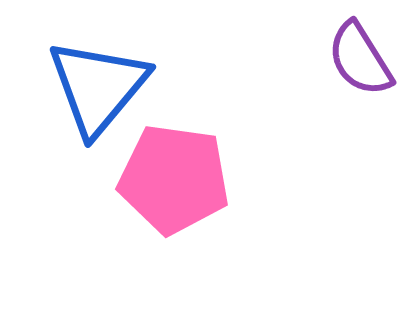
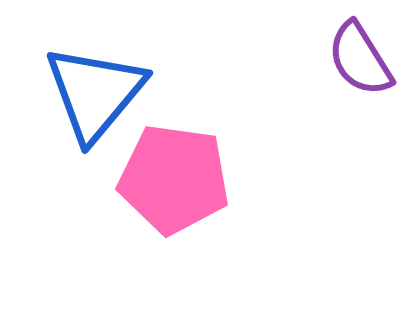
blue triangle: moved 3 px left, 6 px down
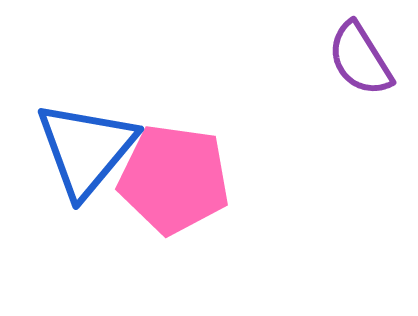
blue triangle: moved 9 px left, 56 px down
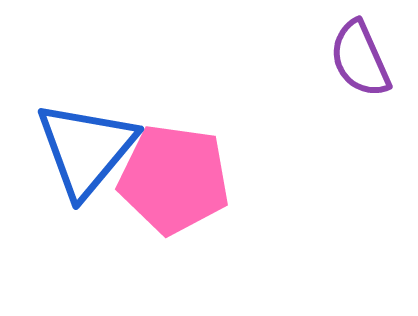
purple semicircle: rotated 8 degrees clockwise
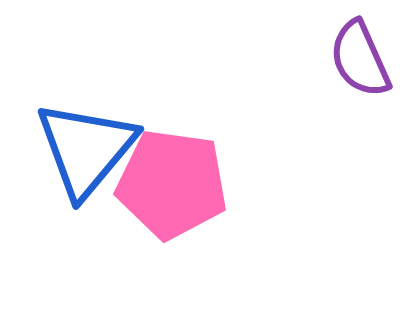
pink pentagon: moved 2 px left, 5 px down
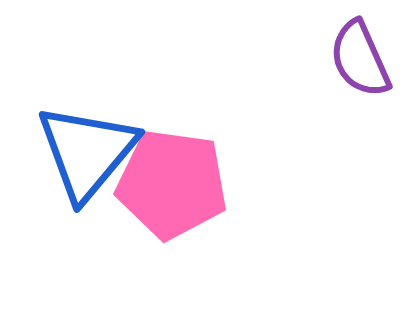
blue triangle: moved 1 px right, 3 px down
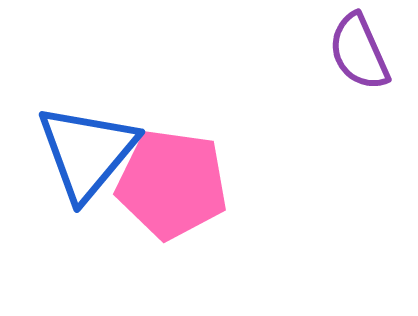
purple semicircle: moved 1 px left, 7 px up
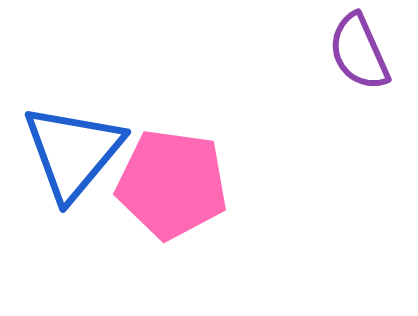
blue triangle: moved 14 px left
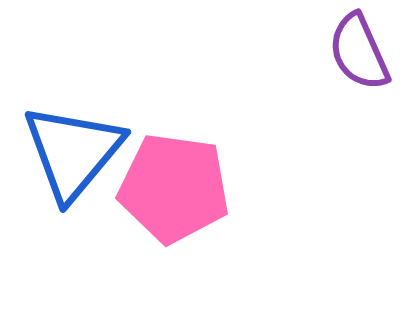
pink pentagon: moved 2 px right, 4 px down
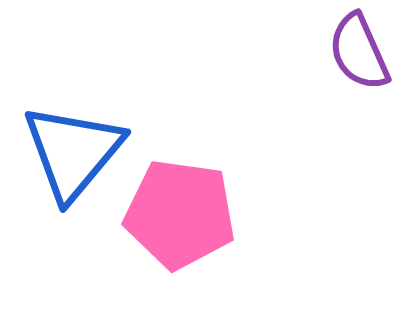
pink pentagon: moved 6 px right, 26 px down
